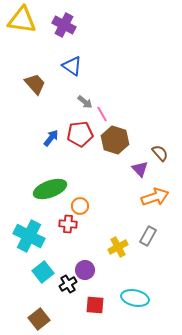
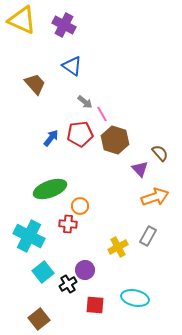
yellow triangle: rotated 16 degrees clockwise
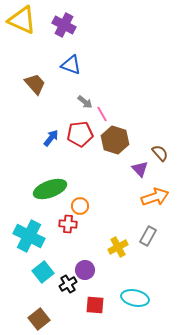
blue triangle: moved 1 px left, 1 px up; rotated 15 degrees counterclockwise
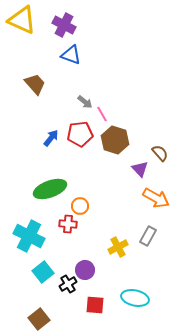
blue triangle: moved 10 px up
orange arrow: moved 1 px right, 1 px down; rotated 48 degrees clockwise
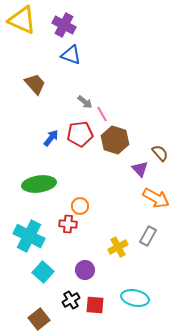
green ellipse: moved 11 px left, 5 px up; rotated 12 degrees clockwise
cyan square: rotated 10 degrees counterclockwise
black cross: moved 3 px right, 16 px down
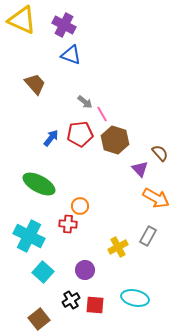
green ellipse: rotated 36 degrees clockwise
